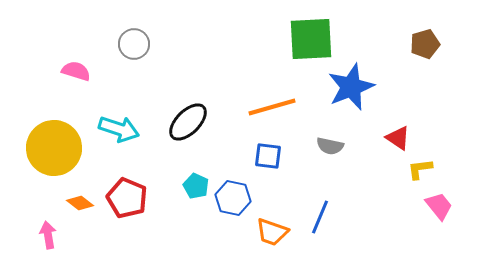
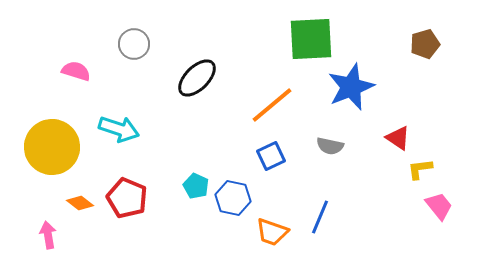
orange line: moved 2 px up; rotated 24 degrees counterclockwise
black ellipse: moved 9 px right, 44 px up
yellow circle: moved 2 px left, 1 px up
blue square: moved 3 px right; rotated 32 degrees counterclockwise
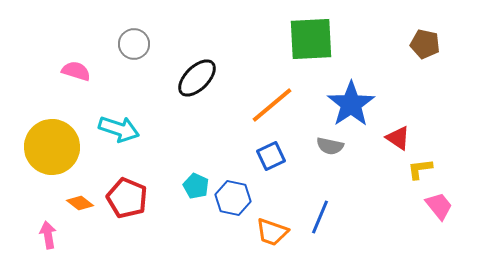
brown pentagon: rotated 28 degrees clockwise
blue star: moved 17 px down; rotated 12 degrees counterclockwise
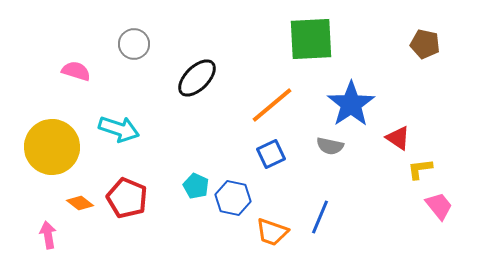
blue square: moved 2 px up
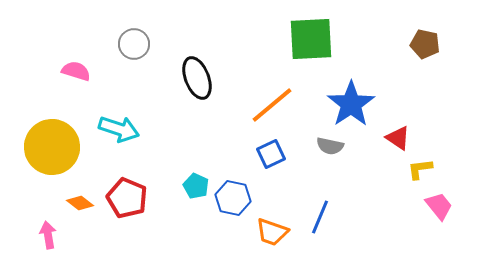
black ellipse: rotated 66 degrees counterclockwise
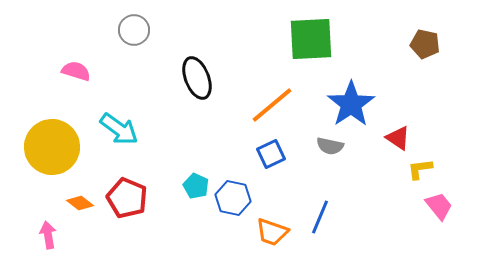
gray circle: moved 14 px up
cyan arrow: rotated 18 degrees clockwise
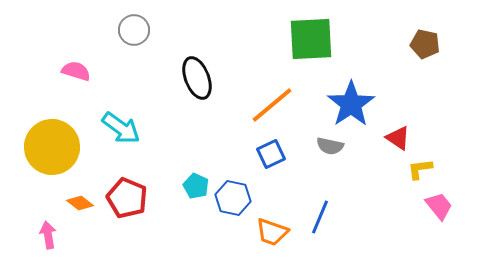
cyan arrow: moved 2 px right, 1 px up
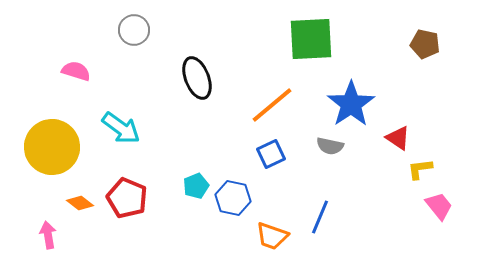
cyan pentagon: rotated 25 degrees clockwise
orange trapezoid: moved 4 px down
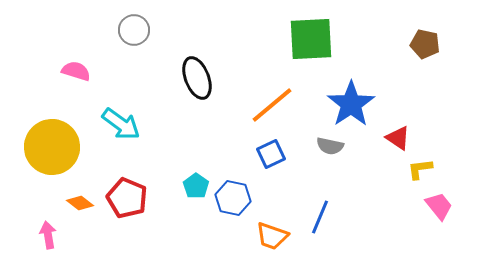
cyan arrow: moved 4 px up
cyan pentagon: rotated 15 degrees counterclockwise
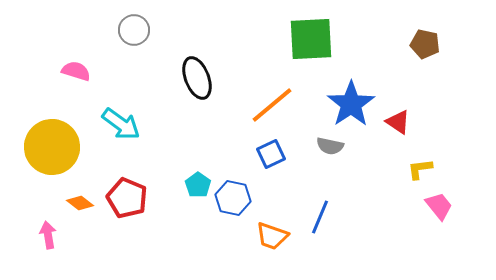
red triangle: moved 16 px up
cyan pentagon: moved 2 px right, 1 px up
